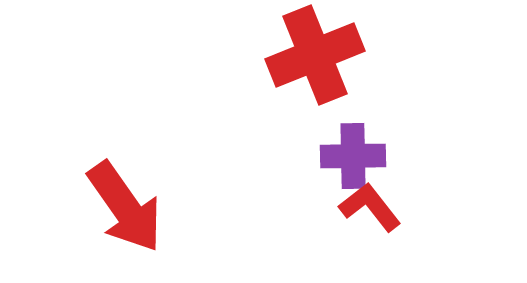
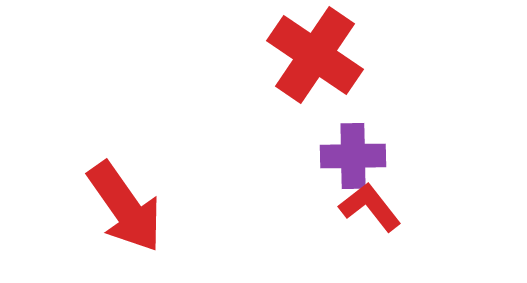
red cross: rotated 34 degrees counterclockwise
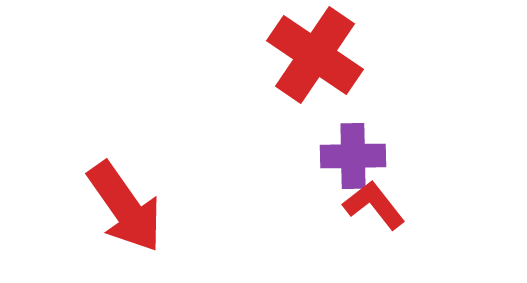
red L-shape: moved 4 px right, 2 px up
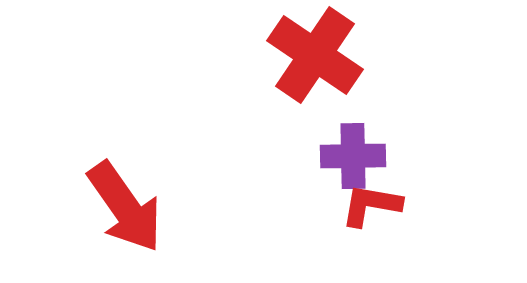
red L-shape: moved 3 px left; rotated 42 degrees counterclockwise
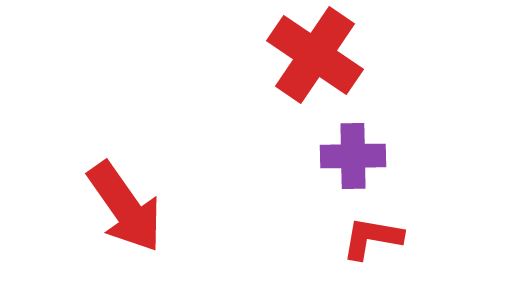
red L-shape: moved 1 px right, 33 px down
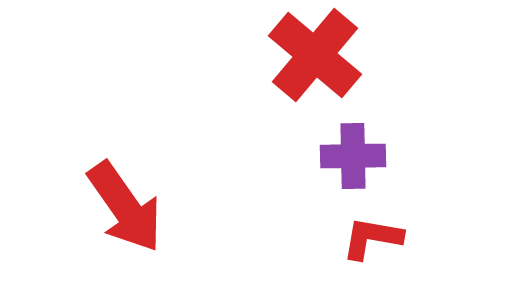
red cross: rotated 6 degrees clockwise
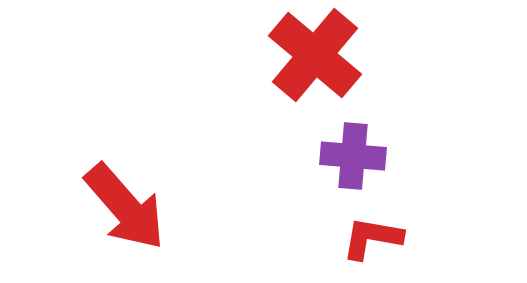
purple cross: rotated 6 degrees clockwise
red arrow: rotated 6 degrees counterclockwise
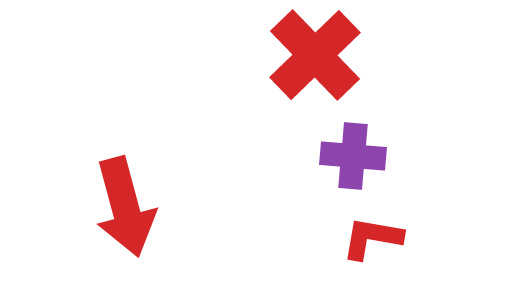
red cross: rotated 6 degrees clockwise
red arrow: rotated 26 degrees clockwise
